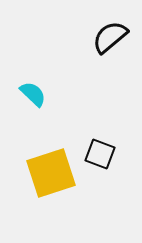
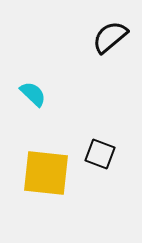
yellow square: moved 5 px left; rotated 24 degrees clockwise
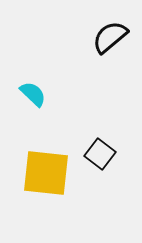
black square: rotated 16 degrees clockwise
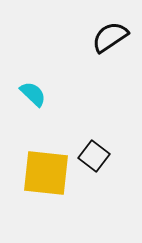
black semicircle: rotated 6 degrees clockwise
black square: moved 6 px left, 2 px down
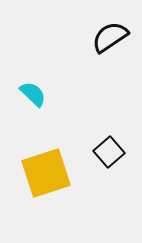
black square: moved 15 px right, 4 px up; rotated 12 degrees clockwise
yellow square: rotated 24 degrees counterclockwise
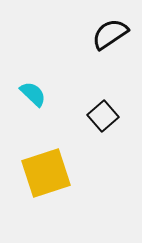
black semicircle: moved 3 px up
black square: moved 6 px left, 36 px up
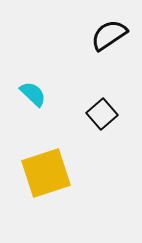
black semicircle: moved 1 px left, 1 px down
black square: moved 1 px left, 2 px up
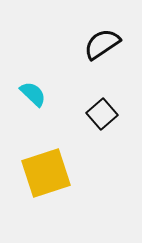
black semicircle: moved 7 px left, 9 px down
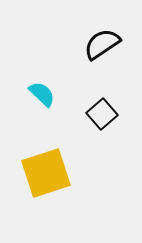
cyan semicircle: moved 9 px right
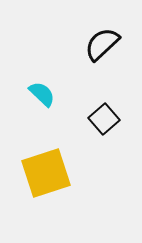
black semicircle: rotated 9 degrees counterclockwise
black square: moved 2 px right, 5 px down
